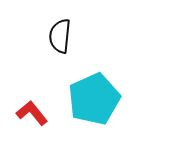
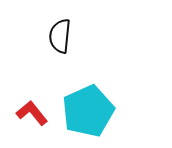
cyan pentagon: moved 6 px left, 12 px down
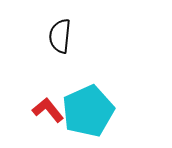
red L-shape: moved 16 px right, 3 px up
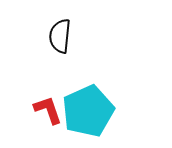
red L-shape: rotated 20 degrees clockwise
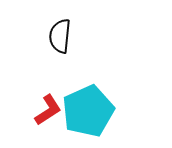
red L-shape: rotated 76 degrees clockwise
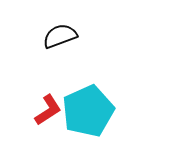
black semicircle: rotated 64 degrees clockwise
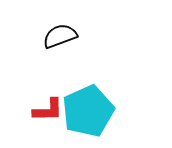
red L-shape: rotated 32 degrees clockwise
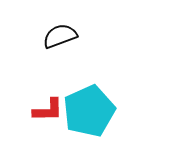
cyan pentagon: moved 1 px right
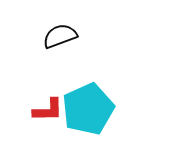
cyan pentagon: moved 1 px left, 2 px up
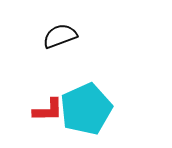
cyan pentagon: moved 2 px left
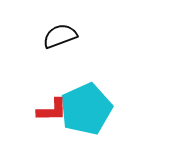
red L-shape: moved 4 px right
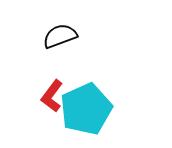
red L-shape: moved 14 px up; rotated 128 degrees clockwise
